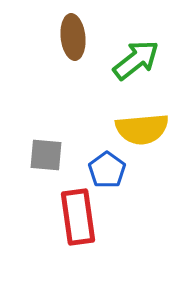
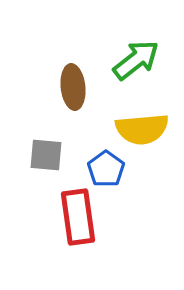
brown ellipse: moved 50 px down
blue pentagon: moved 1 px left, 1 px up
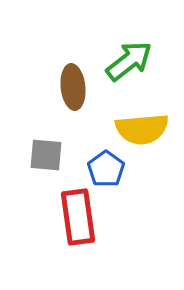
green arrow: moved 7 px left, 1 px down
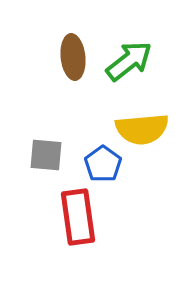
brown ellipse: moved 30 px up
blue pentagon: moved 3 px left, 5 px up
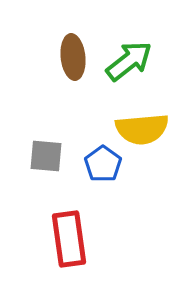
gray square: moved 1 px down
red rectangle: moved 9 px left, 22 px down
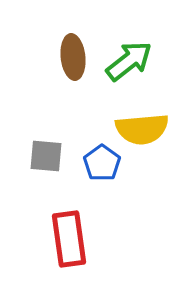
blue pentagon: moved 1 px left, 1 px up
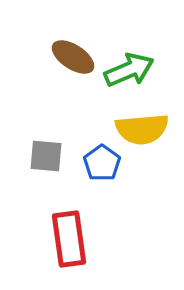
brown ellipse: rotated 51 degrees counterclockwise
green arrow: moved 9 px down; rotated 15 degrees clockwise
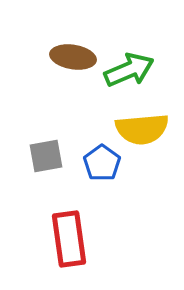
brown ellipse: rotated 24 degrees counterclockwise
gray square: rotated 15 degrees counterclockwise
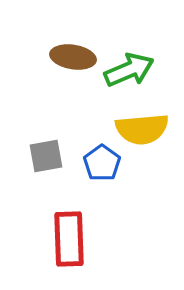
red rectangle: rotated 6 degrees clockwise
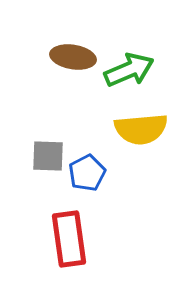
yellow semicircle: moved 1 px left
gray square: moved 2 px right; rotated 12 degrees clockwise
blue pentagon: moved 15 px left, 10 px down; rotated 9 degrees clockwise
red rectangle: rotated 6 degrees counterclockwise
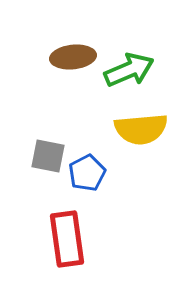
brown ellipse: rotated 15 degrees counterclockwise
gray square: rotated 9 degrees clockwise
red rectangle: moved 2 px left
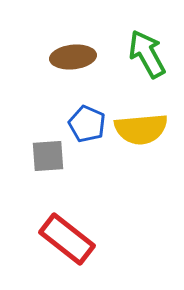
green arrow: moved 18 px right, 16 px up; rotated 96 degrees counterclockwise
gray square: rotated 15 degrees counterclockwise
blue pentagon: moved 49 px up; rotated 21 degrees counterclockwise
red rectangle: rotated 44 degrees counterclockwise
